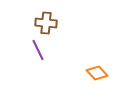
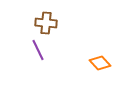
orange diamond: moved 3 px right, 10 px up
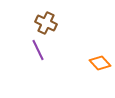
brown cross: rotated 20 degrees clockwise
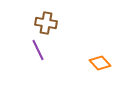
brown cross: rotated 15 degrees counterclockwise
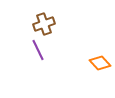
brown cross: moved 2 px left, 1 px down; rotated 30 degrees counterclockwise
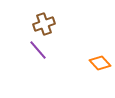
purple line: rotated 15 degrees counterclockwise
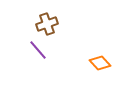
brown cross: moved 3 px right
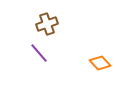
purple line: moved 1 px right, 3 px down
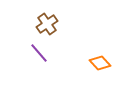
brown cross: rotated 15 degrees counterclockwise
